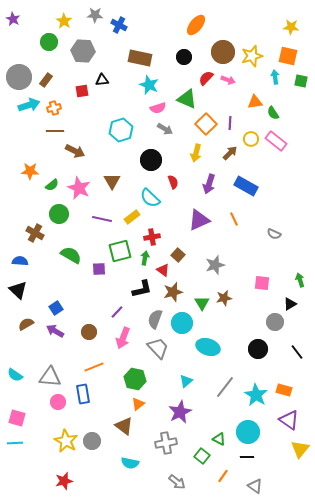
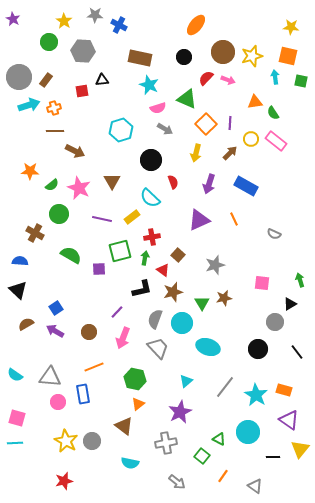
black line at (247, 457): moved 26 px right
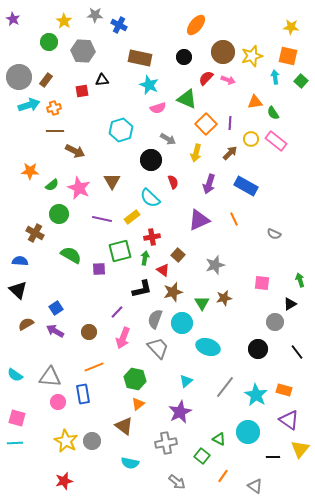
green square at (301, 81): rotated 32 degrees clockwise
gray arrow at (165, 129): moved 3 px right, 10 px down
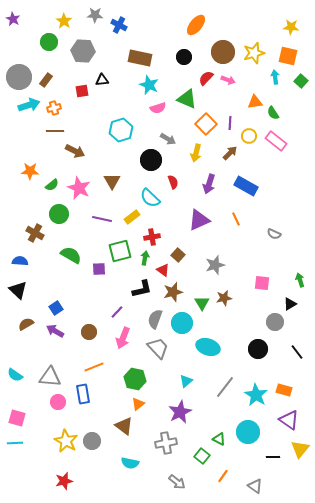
yellow star at (252, 56): moved 2 px right, 3 px up
yellow circle at (251, 139): moved 2 px left, 3 px up
orange line at (234, 219): moved 2 px right
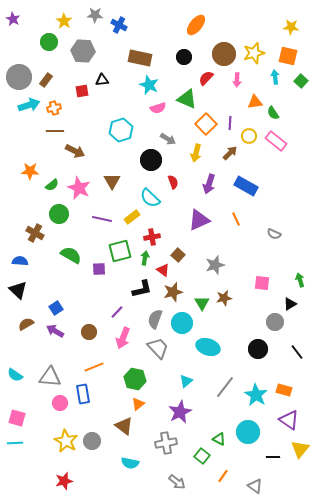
brown circle at (223, 52): moved 1 px right, 2 px down
pink arrow at (228, 80): moved 9 px right; rotated 72 degrees clockwise
pink circle at (58, 402): moved 2 px right, 1 px down
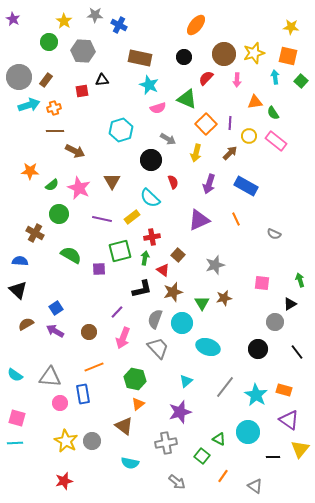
purple star at (180, 412): rotated 10 degrees clockwise
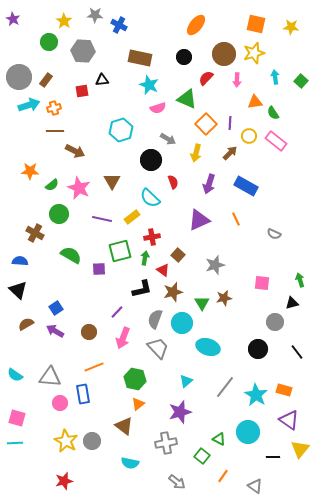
orange square at (288, 56): moved 32 px left, 32 px up
black triangle at (290, 304): moved 2 px right, 1 px up; rotated 16 degrees clockwise
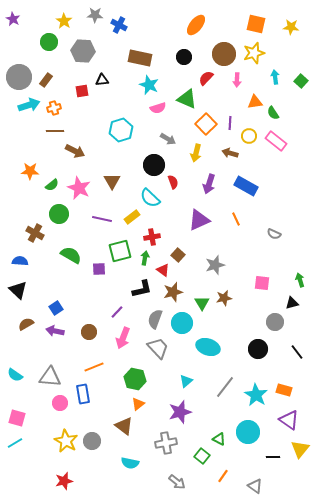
brown arrow at (230, 153): rotated 119 degrees counterclockwise
black circle at (151, 160): moved 3 px right, 5 px down
purple arrow at (55, 331): rotated 18 degrees counterclockwise
cyan line at (15, 443): rotated 28 degrees counterclockwise
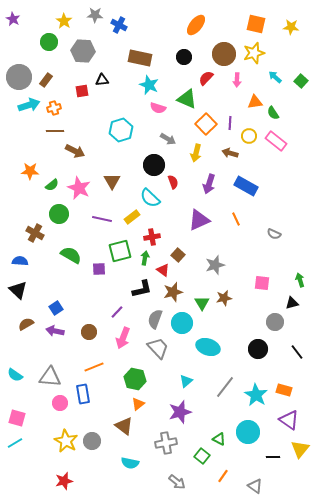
cyan arrow at (275, 77): rotated 40 degrees counterclockwise
pink semicircle at (158, 108): rotated 35 degrees clockwise
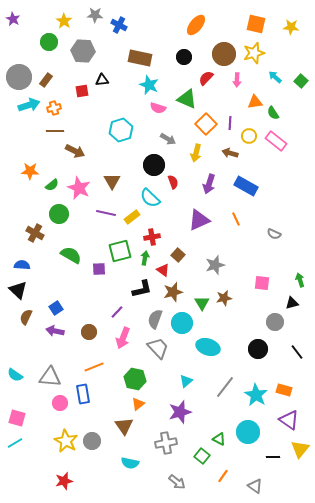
purple line at (102, 219): moved 4 px right, 6 px up
blue semicircle at (20, 261): moved 2 px right, 4 px down
brown semicircle at (26, 324): moved 7 px up; rotated 35 degrees counterclockwise
brown triangle at (124, 426): rotated 18 degrees clockwise
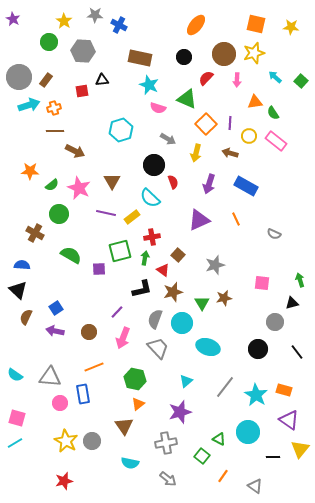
gray arrow at (177, 482): moved 9 px left, 3 px up
